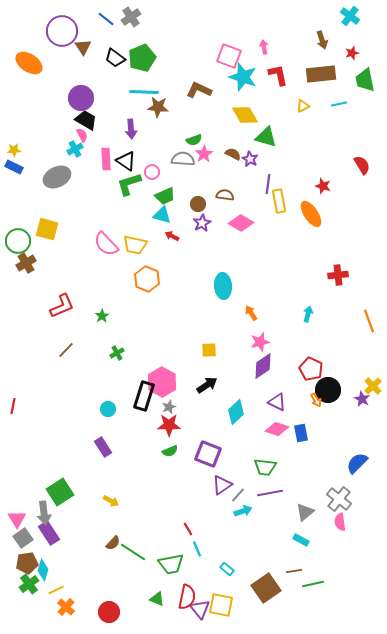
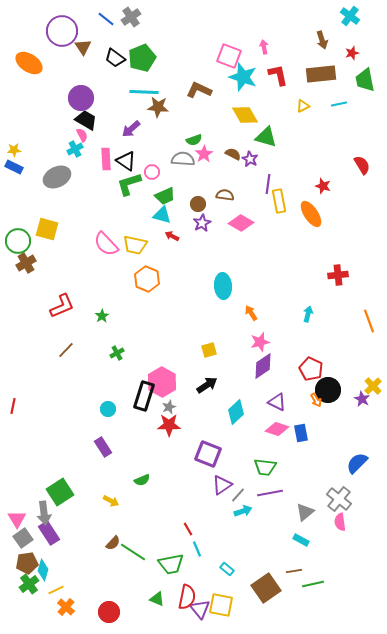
purple arrow at (131, 129): rotated 54 degrees clockwise
yellow square at (209, 350): rotated 14 degrees counterclockwise
green semicircle at (170, 451): moved 28 px left, 29 px down
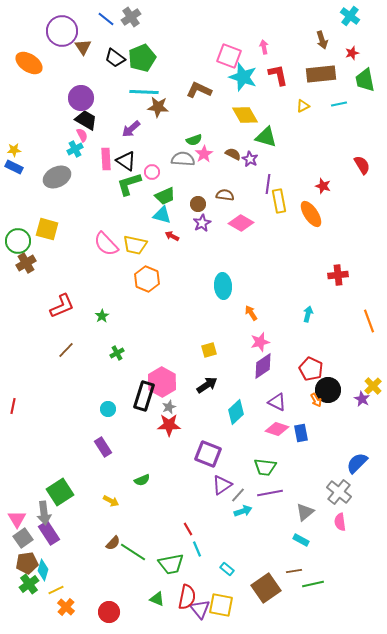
gray cross at (339, 499): moved 7 px up
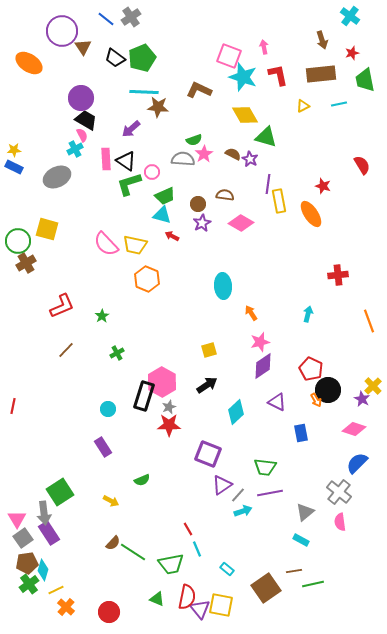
pink diamond at (277, 429): moved 77 px right
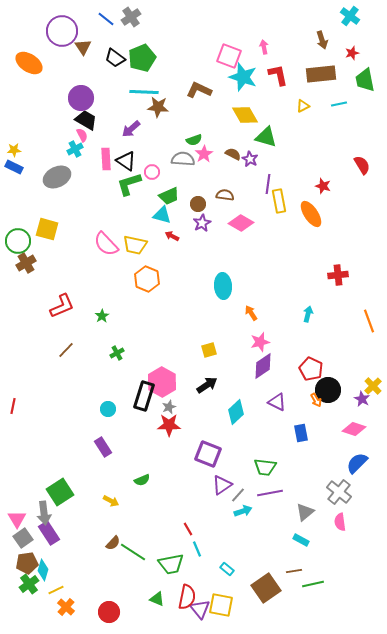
green trapezoid at (165, 196): moved 4 px right
